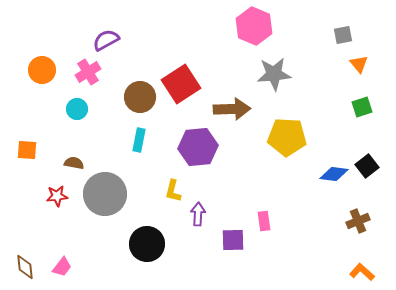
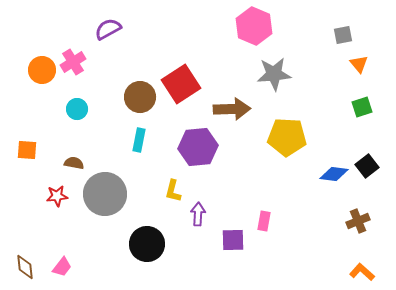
purple semicircle: moved 2 px right, 11 px up
pink cross: moved 15 px left, 10 px up
pink rectangle: rotated 18 degrees clockwise
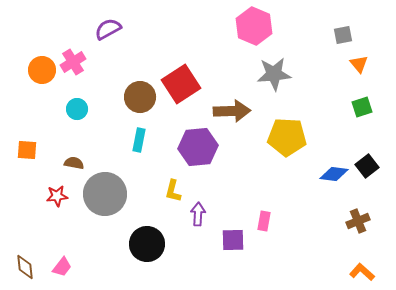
brown arrow: moved 2 px down
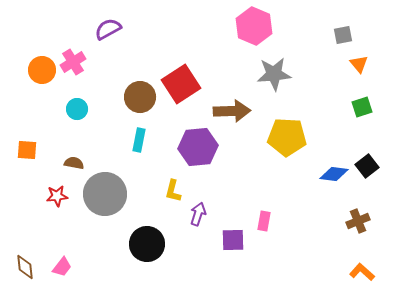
purple arrow: rotated 15 degrees clockwise
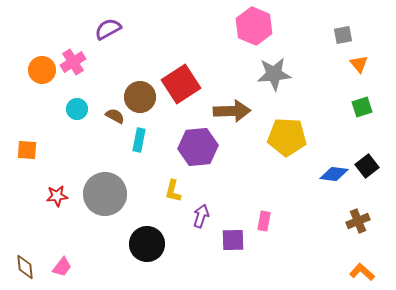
brown semicircle: moved 41 px right, 47 px up; rotated 18 degrees clockwise
purple arrow: moved 3 px right, 2 px down
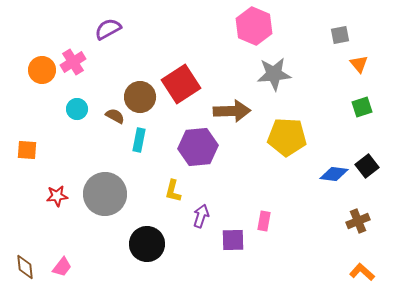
gray square: moved 3 px left
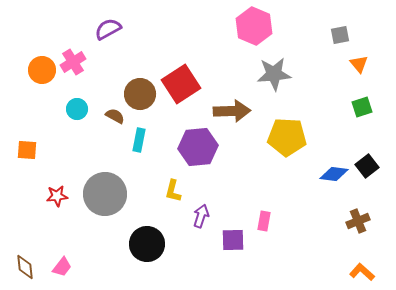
brown circle: moved 3 px up
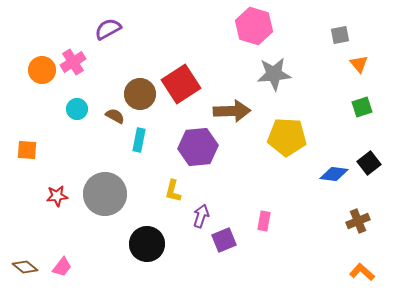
pink hexagon: rotated 6 degrees counterclockwise
black square: moved 2 px right, 3 px up
purple square: moved 9 px left; rotated 20 degrees counterclockwise
brown diamond: rotated 45 degrees counterclockwise
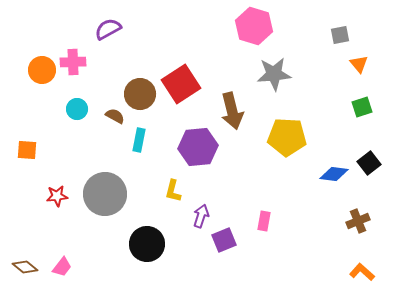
pink cross: rotated 30 degrees clockwise
brown arrow: rotated 78 degrees clockwise
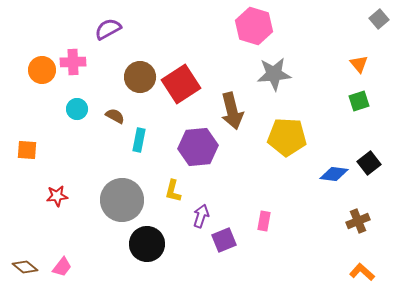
gray square: moved 39 px right, 16 px up; rotated 30 degrees counterclockwise
brown circle: moved 17 px up
green square: moved 3 px left, 6 px up
gray circle: moved 17 px right, 6 px down
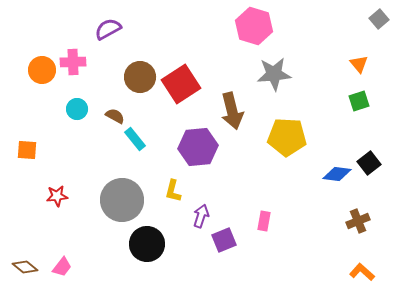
cyan rectangle: moved 4 px left, 1 px up; rotated 50 degrees counterclockwise
blue diamond: moved 3 px right
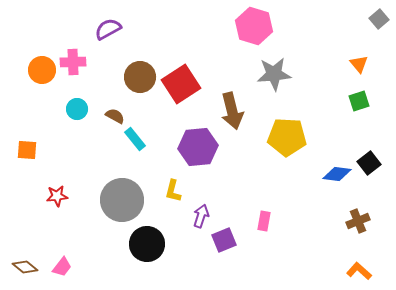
orange L-shape: moved 3 px left, 1 px up
